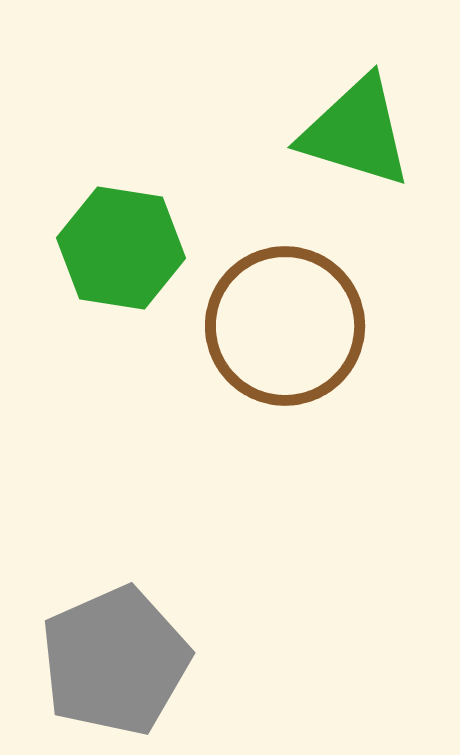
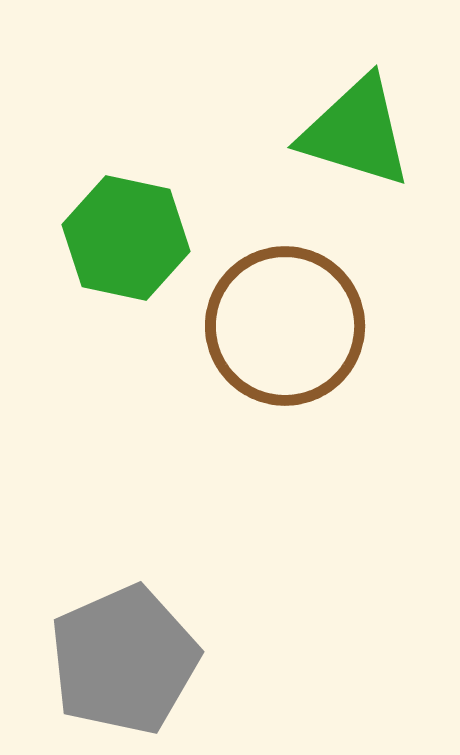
green hexagon: moved 5 px right, 10 px up; rotated 3 degrees clockwise
gray pentagon: moved 9 px right, 1 px up
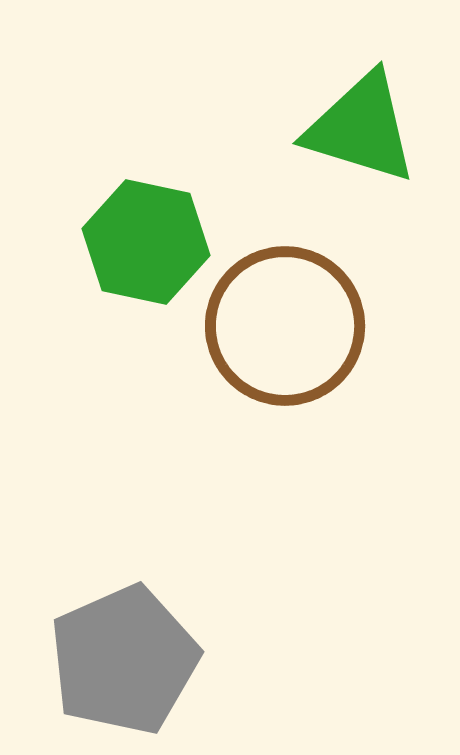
green triangle: moved 5 px right, 4 px up
green hexagon: moved 20 px right, 4 px down
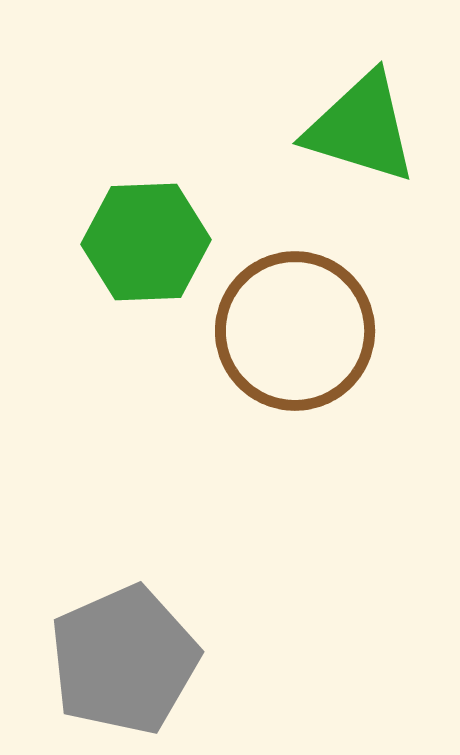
green hexagon: rotated 14 degrees counterclockwise
brown circle: moved 10 px right, 5 px down
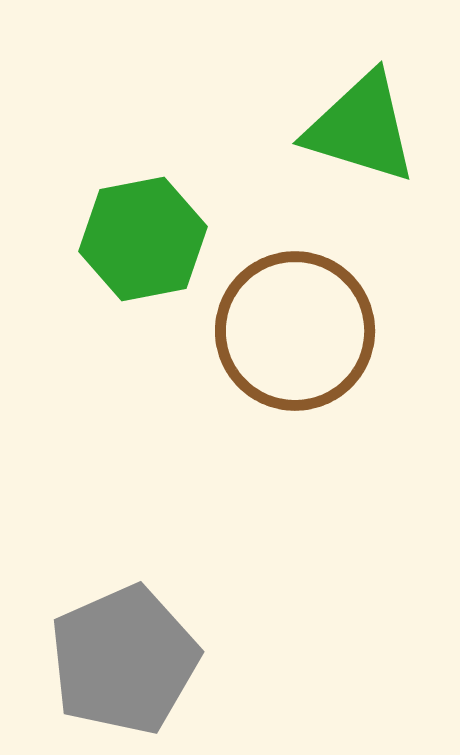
green hexagon: moved 3 px left, 3 px up; rotated 9 degrees counterclockwise
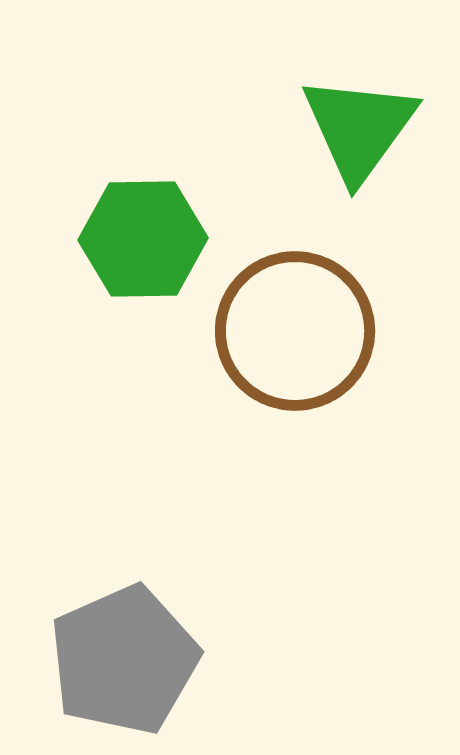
green triangle: moved 2 px left; rotated 49 degrees clockwise
green hexagon: rotated 10 degrees clockwise
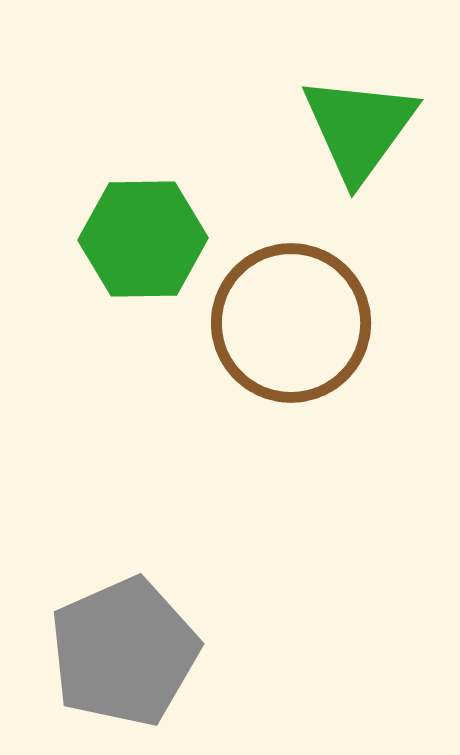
brown circle: moved 4 px left, 8 px up
gray pentagon: moved 8 px up
